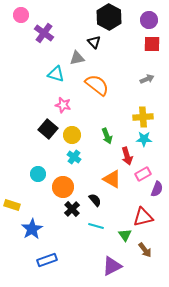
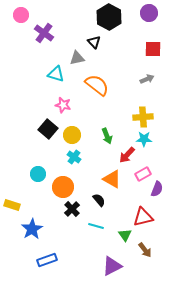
purple circle: moved 7 px up
red square: moved 1 px right, 5 px down
red arrow: moved 1 px up; rotated 60 degrees clockwise
black semicircle: moved 4 px right
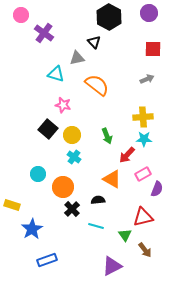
black semicircle: moved 1 px left; rotated 56 degrees counterclockwise
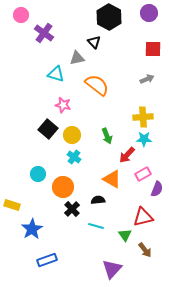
purple triangle: moved 3 px down; rotated 20 degrees counterclockwise
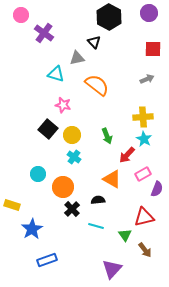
cyan star: rotated 28 degrees clockwise
red triangle: moved 1 px right
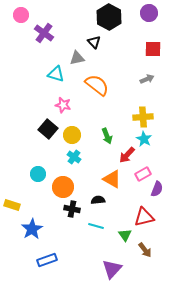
black cross: rotated 35 degrees counterclockwise
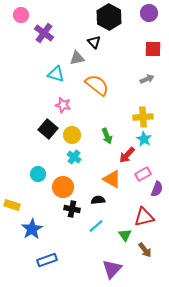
cyan line: rotated 56 degrees counterclockwise
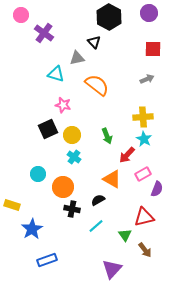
black square: rotated 24 degrees clockwise
black semicircle: rotated 24 degrees counterclockwise
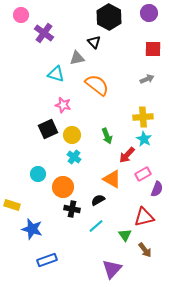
blue star: rotated 25 degrees counterclockwise
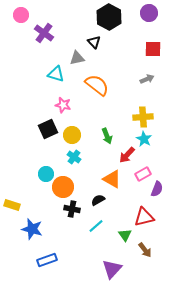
cyan circle: moved 8 px right
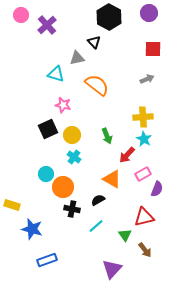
purple cross: moved 3 px right, 8 px up; rotated 12 degrees clockwise
